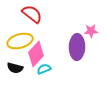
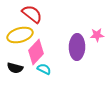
pink star: moved 6 px right, 4 px down
yellow ellipse: moved 6 px up
pink diamond: moved 2 px up
cyan semicircle: rotated 48 degrees clockwise
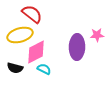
pink diamond: rotated 20 degrees clockwise
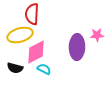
red semicircle: rotated 125 degrees counterclockwise
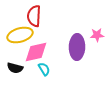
red semicircle: moved 2 px right, 2 px down
pink diamond: rotated 15 degrees clockwise
cyan semicircle: rotated 32 degrees clockwise
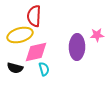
cyan semicircle: rotated 16 degrees clockwise
